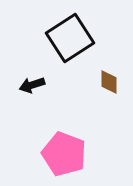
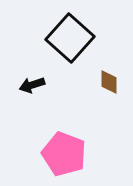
black square: rotated 15 degrees counterclockwise
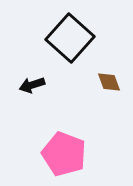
brown diamond: rotated 20 degrees counterclockwise
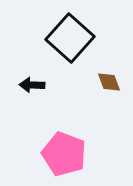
black arrow: rotated 20 degrees clockwise
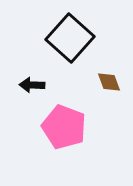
pink pentagon: moved 27 px up
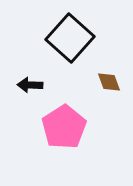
black arrow: moved 2 px left
pink pentagon: rotated 18 degrees clockwise
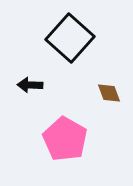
brown diamond: moved 11 px down
pink pentagon: moved 1 px right, 12 px down; rotated 9 degrees counterclockwise
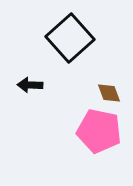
black square: rotated 6 degrees clockwise
pink pentagon: moved 34 px right, 8 px up; rotated 18 degrees counterclockwise
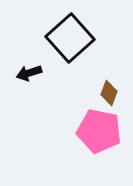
black arrow: moved 1 px left, 12 px up; rotated 20 degrees counterclockwise
brown diamond: rotated 40 degrees clockwise
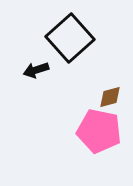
black arrow: moved 7 px right, 3 px up
brown diamond: moved 1 px right, 4 px down; rotated 55 degrees clockwise
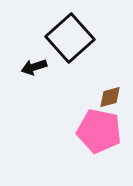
black arrow: moved 2 px left, 3 px up
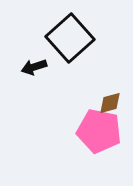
brown diamond: moved 6 px down
